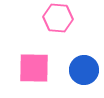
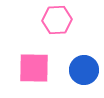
pink hexagon: moved 1 px left, 2 px down; rotated 8 degrees counterclockwise
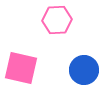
pink square: moved 13 px left; rotated 12 degrees clockwise
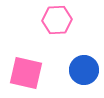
pink square: moved 5 px right, 5 px down
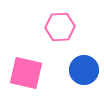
pink hexagon: moved 3 px right, 7 px down
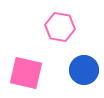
pink hexagon: rotated 12 degrees clockwise
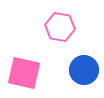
pink square: moved 2 px left
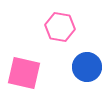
blue circle: moved 3 px right, 3 px up
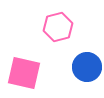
pink hexagon: moved 2 px left; rotated 24 degrees counterclockwise
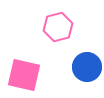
pink square: moved 2 px down
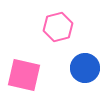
blue circle: moved 2 px left, 1 px down
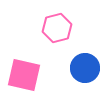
pink hexagon: moved 1 px left, 1 px down
